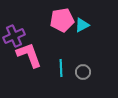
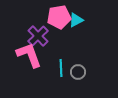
pink pentagon: moved 3 px left, 3 px up
cyan triangle: moved 6 px left, 5 px up
purple cross: moved 24 px right; rotated 20 degrees counterclockwise
gray circle: moved 5 px left
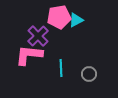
pink L-shape: rotated 64 degrees counterclockwise
gray circle: moved 11 px right, 2 px down
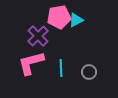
pink L-shape: moved 2 px right, 8 px down; rotated 20 degrees counterclockwise
gray circle: moved 2 px up
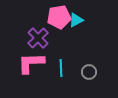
purple cross: moved 2 px down
pink L-shape: rotated 12 degrees clockwise
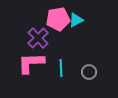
pink pentagon: moved 1 px left, 2 px down
